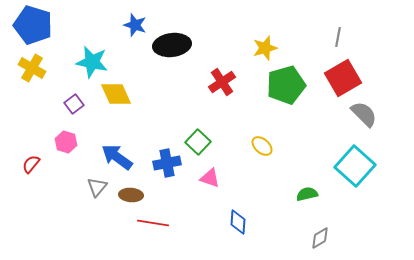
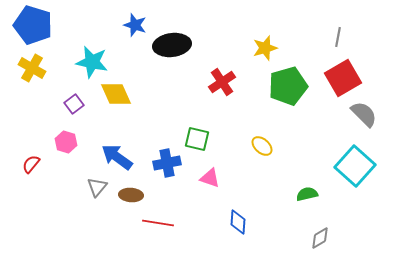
green pentagon: moved 2 px right, 1 px down
green square: moved 1 px left, 3 px up; rotated 30 degrees counterclockwise
red line: moved 5 px right
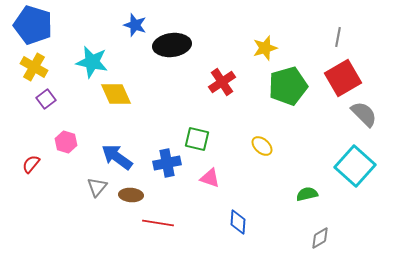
yellow cross: moved 2 px right, 1 px up
purple square: moved 28 px left, 5 px up
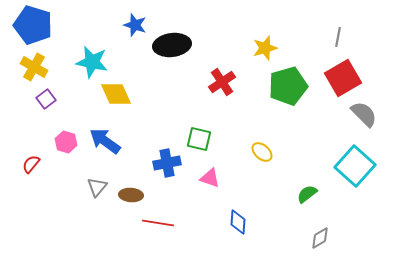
green square: moved 2 px right
yellow ellipse: moved 6 px down
blue arrow: moved 12 px left, 16 px up
green semicircle: rotated 25 degrees counterclockwise
